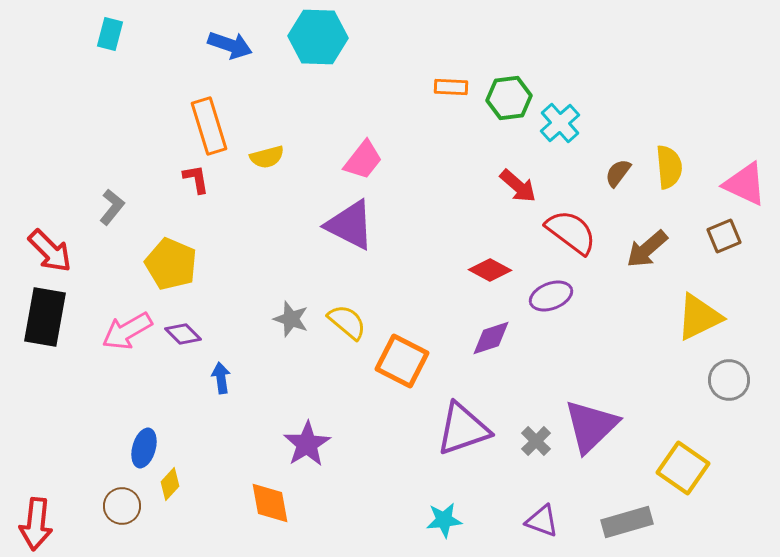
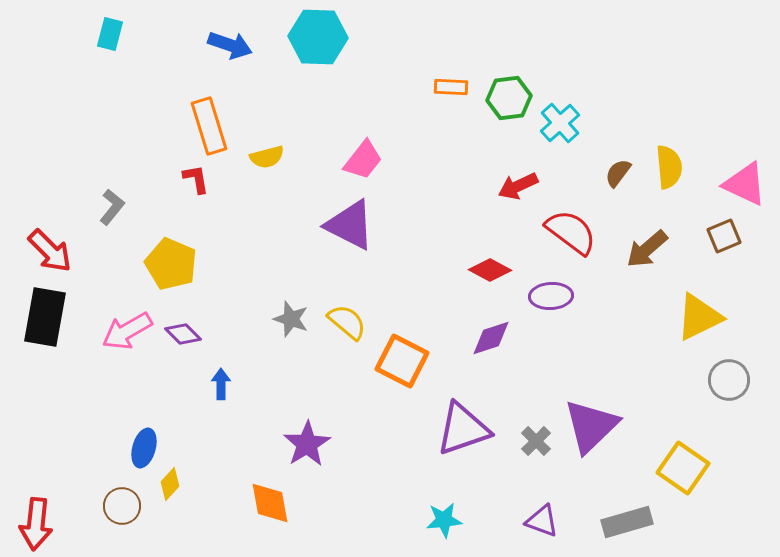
red arrow at (518, 186): rotated 114 degrees clockwise
purple ellipse at (551, 296): rotated 18 degrees clockwise
blue arrow at (221, 378): moved 6 px down; rotated 8 degrees clockwise
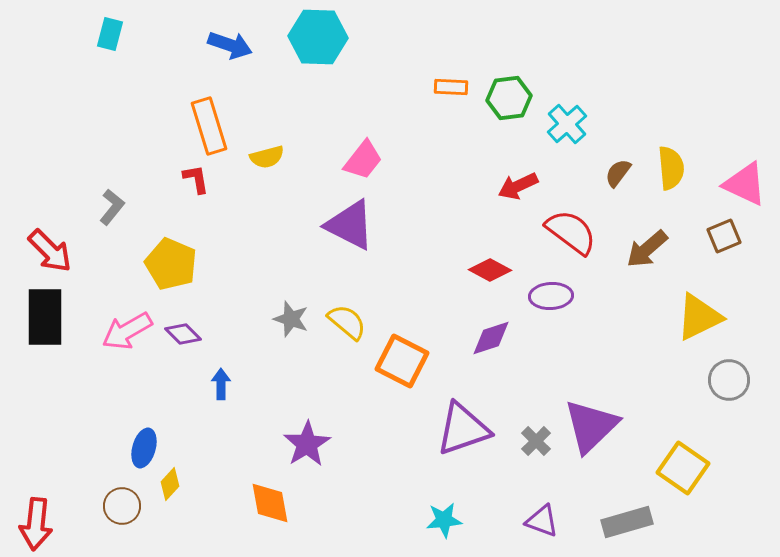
cyan cross at (560, 123): moved 7 px right, 1 px down
yellow semicircle at (669, 167): moved 2 px right, 1 px down
black rectangle at (45, 317): rotated 10 degrees counterclockwise
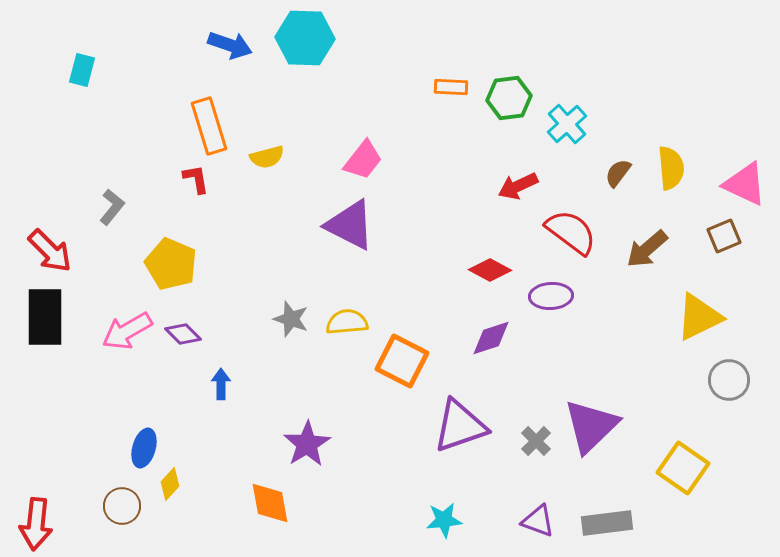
cyan rectangle at (110, 34): moved 28 px left, 36 px down
cyan hexagon at (318, 37): moved 13 px left, 1 px down
yellow semicircle at (347, 322): rotated 45 degrees counterclockwise
purple triangle at (463, 429): moved 3 px left, 3 px up
purple triangle at (542, 521): moved 4 px left
gray rectangle at (627, 522): moved 20 px left, 1 px down; rotated 9 degrees clockwise
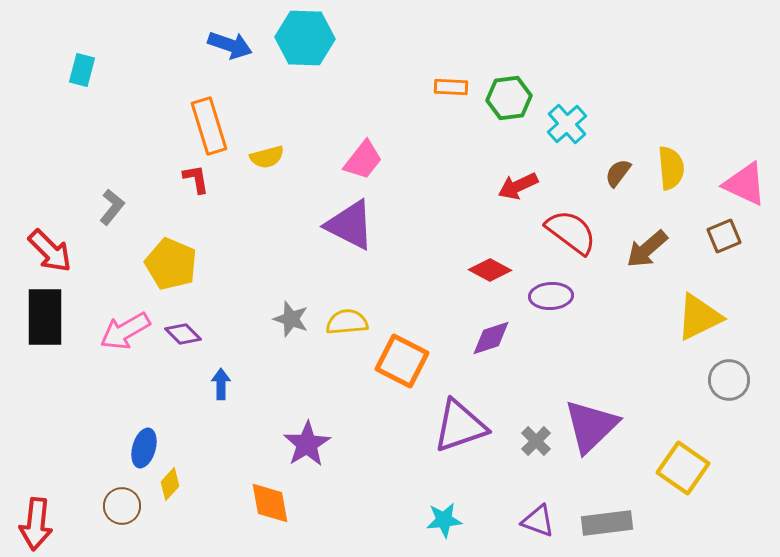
pink arrow at (127, 331): moved 2 px left
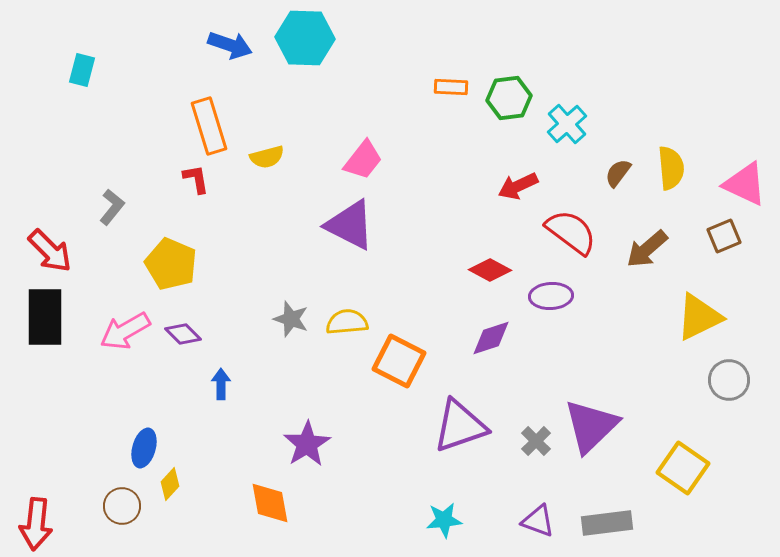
orange square at (402, 361): moved 3 px left
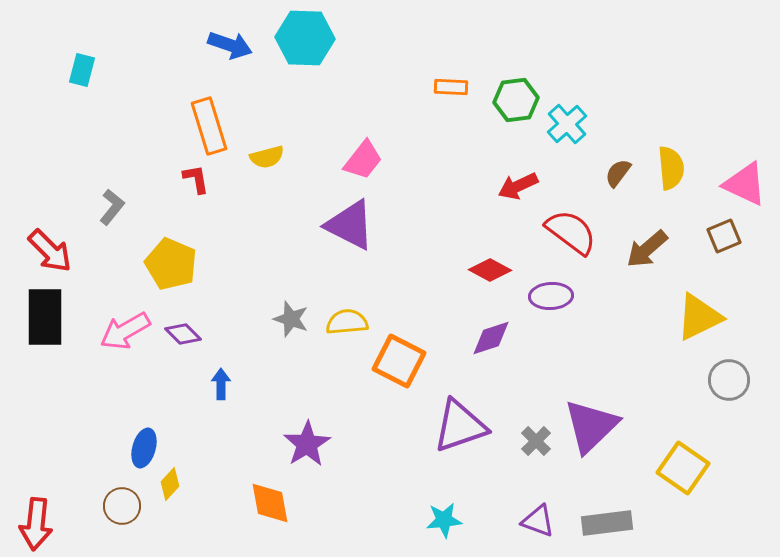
green hexagon at (509, 98): moved 7 px right, 2 px down
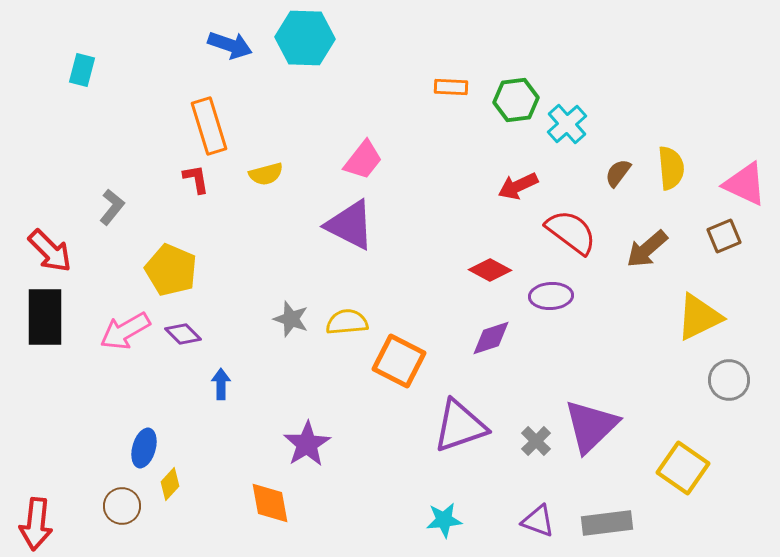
yellow semicircle at (267, 157): moved 1 px left, 17 px down
yellow pentagon at (171, 264): moved 6 px down
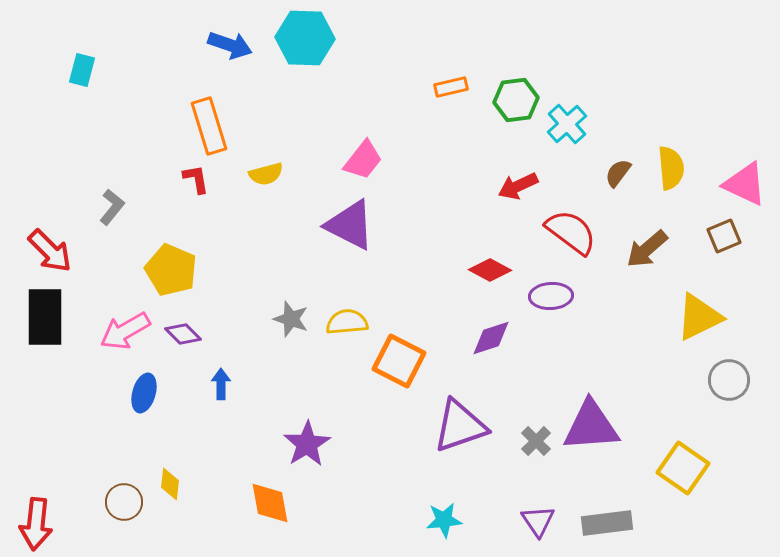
orange rectangle at (451, 87): rotated 16 degrees counterclockwise
purple triangle at (591, 426): rotated 40 degrees clockwise
blue ellipse at (144, 448): moved 55 px up
yellow diamond at (170, 484): rotated 36 degrees counterclockwise
brown circle at (122, 506): moved 2 px right, 4 px up
purple triangle at (538, 521): rotated 36 degrees clockwise
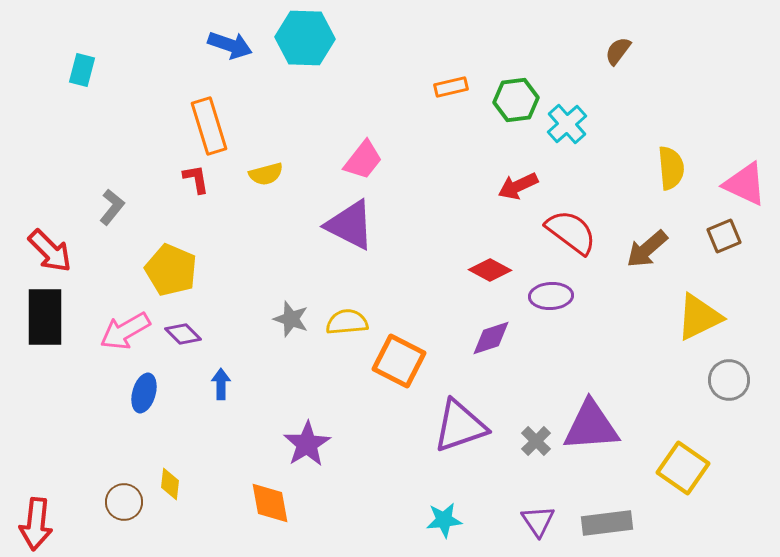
brown semicircle at (618, 173): moved 122 px up
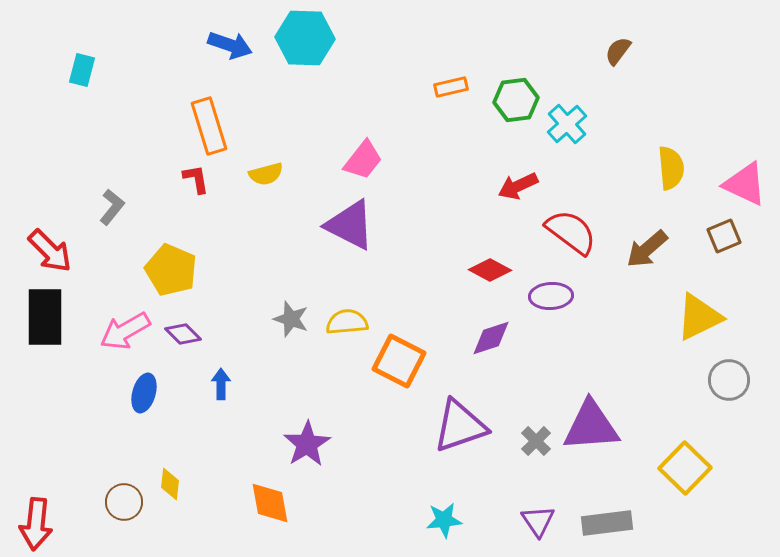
yellow square at (683, 468): moved 2 px right; rotated 9 degrees clockwise
